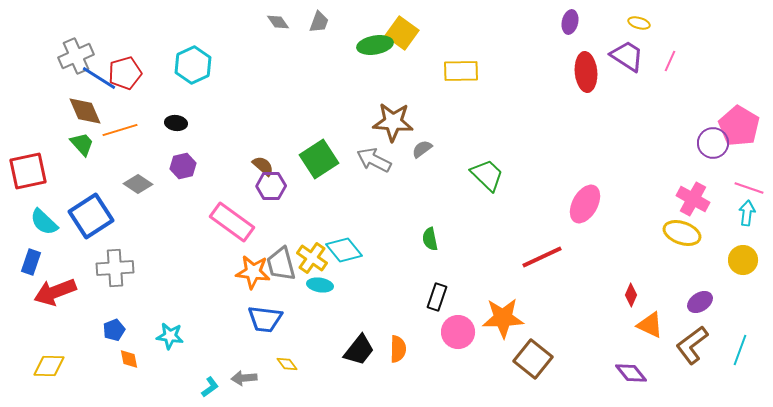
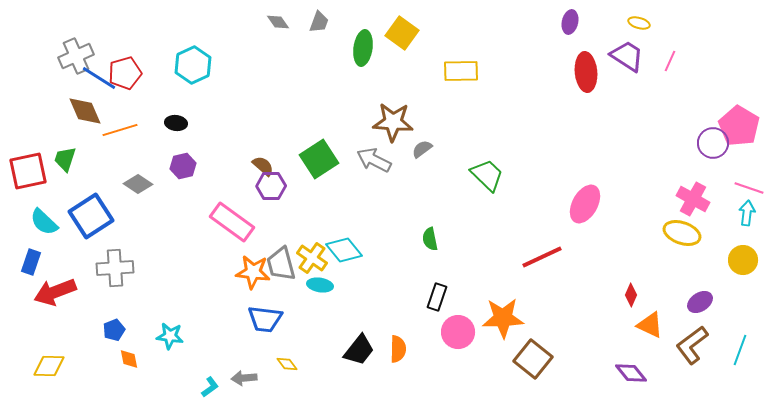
green ellipse at (375, 45): moved 12 px left, 3 px down; rotated 72 degrees counterclockwise
green trapezoid at (82, 144): moved 17 px left, 15 px down; rotated 120 degrees counterclockwise
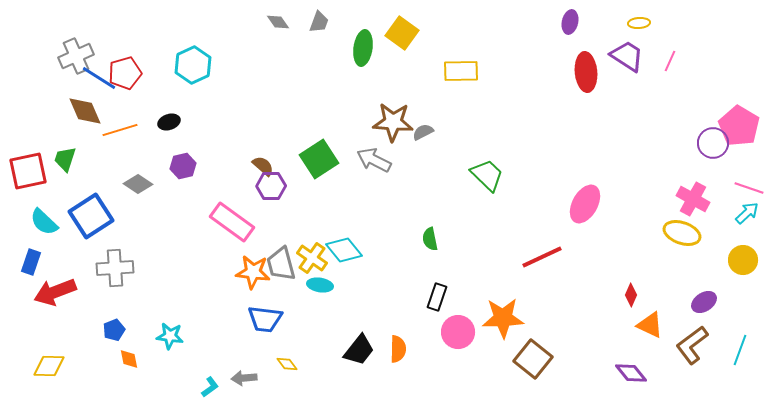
yellow ellipse at (639, 23): rotated 20 degrees counterclockwise
black ellipse at (176, 123): moved 7 px left, 1 px up; rotated 25 degrees counterclockwise
gray semicircle at (422, 149): moved 1 px right, 17 px up; rotated 10 degrees clockwise
cyan arrow at (747, 213): rotated 40 degrees clockwise
purple ellipse at (700, 302): moved 4 px right
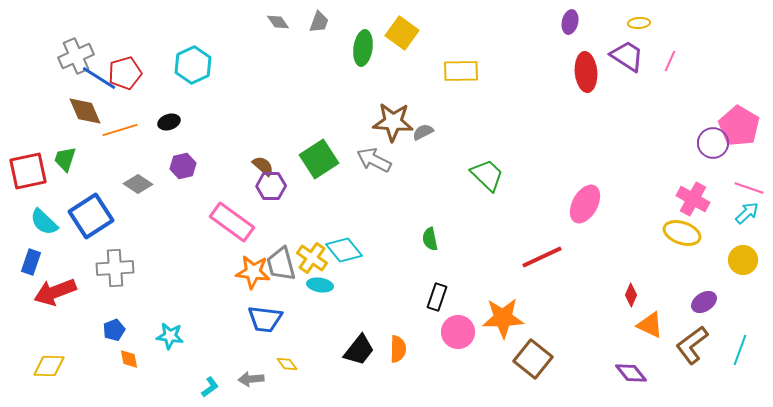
gray arrow at (244, 378): moved 7 px right, 1 px down
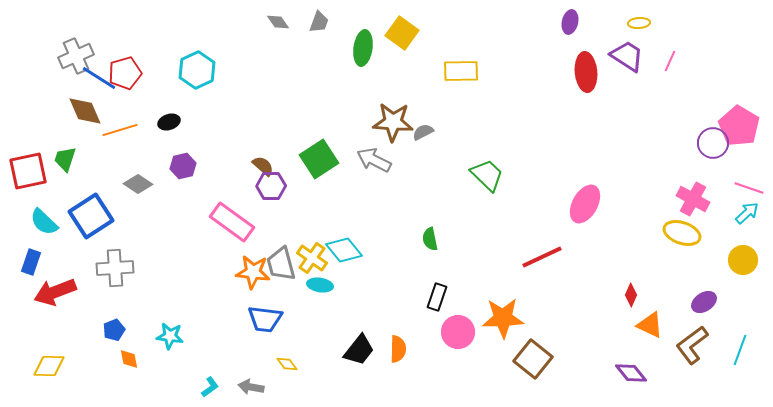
cyan hexagon at (193, 65): moved 4 px right, 5 px down
gray arrow at (251, 379): moved 8 px down; rotated 15 degrees clockwise
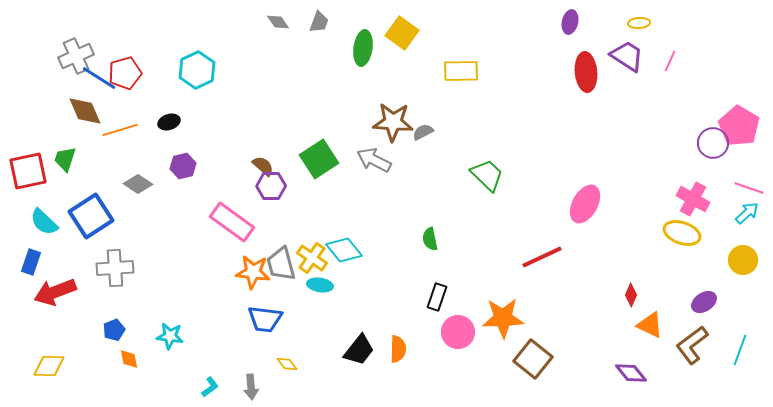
gray arrow at (251, 387): rotated 105 degrees counterclockwise
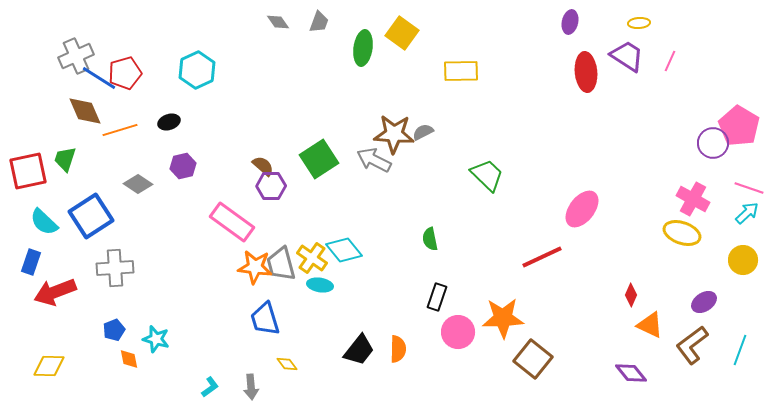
brown star at (393, 122): moved 1 px right, 12 px down
pink ellipse at (585, 204): moved 3 px left, 5 px down; rotated 9 degrees clockwise
orange star at (253, 272): moved 2 px right, 5 px up
blue trapezoid at (265, 319): rotated 66 degrees clockwise
cyan star at (170, 336): moved 14 px left, 3 px down; rotated 8 degrees clockwise
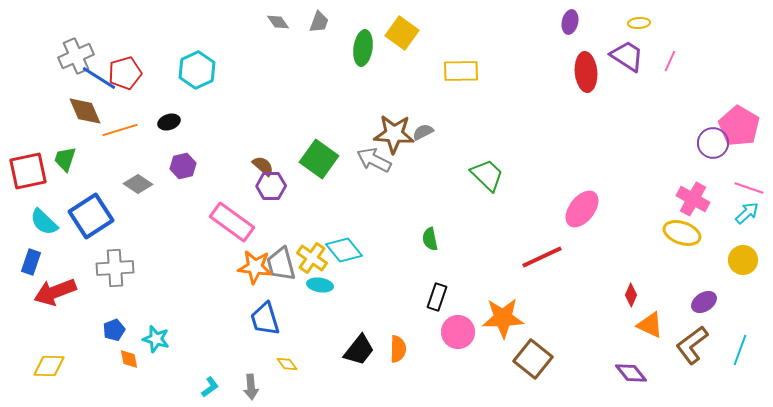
green square at (319, 159): rotated 21 degrees counterclockwise
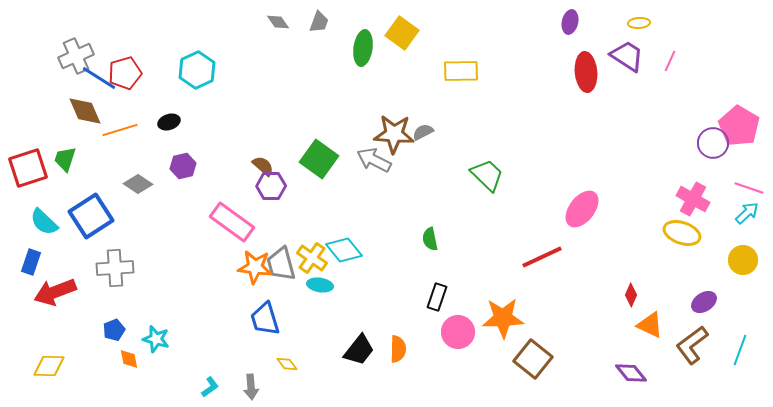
red square at (28, 171): moved 3 px up; rotated 6 degrees counterclockwise
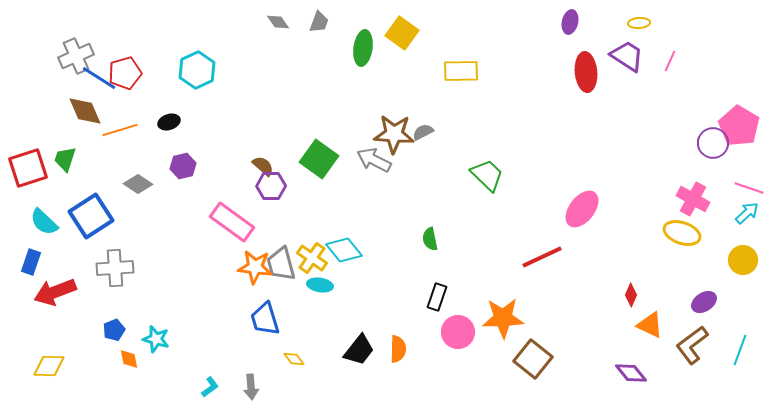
yellow diamond at (287, 364): moved 7 px right, 5 px up
